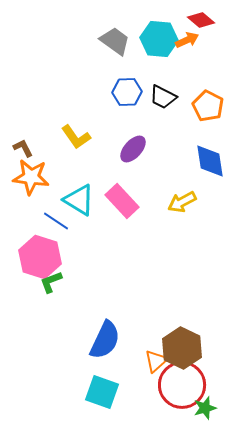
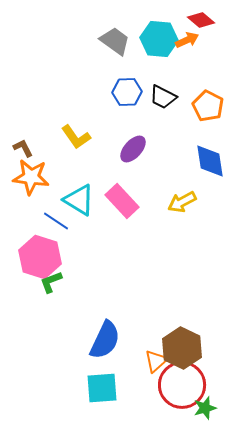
cyan square: moved 4 px up; rotated 24 degrees counterclockwise
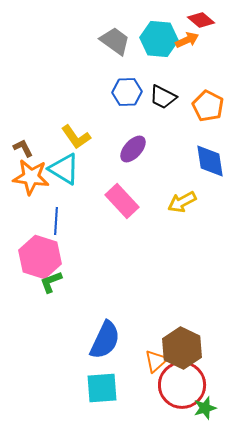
cyan triangle: moved 15 px left, 31 px up
blue line: rotated 60 degrees clockwise
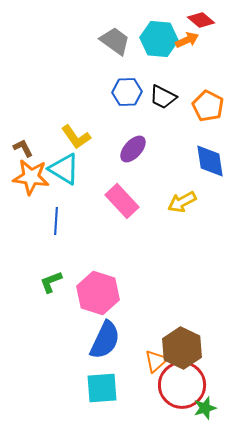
pink hexagon: moved 58 px right, 36 px down
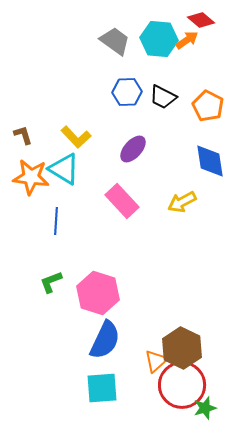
orange arrow: rotated 10 degrees counterclockwise
yellow L-shape: rotated 8 degrees counterclockwise
brown L-shape: moved 13 px up; rotated 10 degrees clockwise
